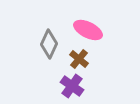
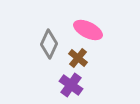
brown cross: moved 1 px left, 1 px up
purple cross: moved 1 px left, 1 px up
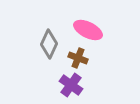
brown cross: rotated 18 degrees counterclockwise
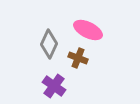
purple cross: moved 17 px left, 1 px down
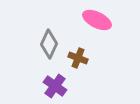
pink ellipse: moved 9 px right, 10 px up
purple cross: moved 1 px right
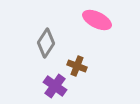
gray diamond: moved 3 px left, 1 px up; rotated 8 degrees clockwise
brown cross: moved 1 px left, 8 px down
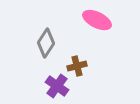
brown cross: rotated 36 degrees counterclockwise
purple cross: moved 2 px right
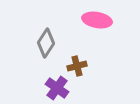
pink ellipse: rotated 16 degrees counterclockwise
purple cross: moved 2 px down
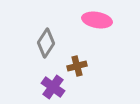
purple cross: moved 4 px left, 1 px up
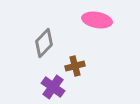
gray diamond: moved 2 px left; rotated 12 degrees clockwise
brown cross: moved 2 px left
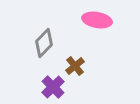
brown cross: rotated 24 degrees counterclockwise
purple cross: rotated 10 degrees clockwise
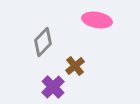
gray diamond: moved 1 px left, 1 px up
